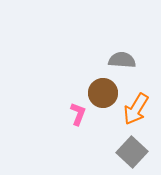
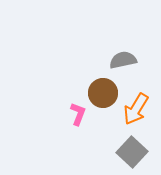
gray semicircle: moved 1 px right; rotated 16 degrees counterclockwise
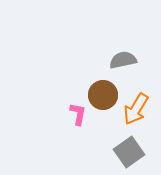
brown circle: moved 2 px down
pink L-shape: rotated 10 degrees counterclockwise
gray square: moved 3 px left; rotated 12 degrees clockwise
